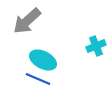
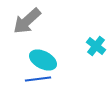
cyan cross: rotated 30 degrees counterclockwise
blue line: rotated 30 degrees counterclockwise
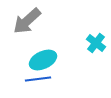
cyan cross: moved 3 px up
cyan ellipse: rotated 52 degrees counterclockwise
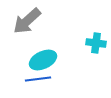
cyan cross: rotated 30 degrees counterclockwise
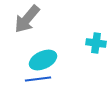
gray arrow: moved 2 px up; rotated 8 degrees counterclockwise
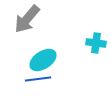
cyan ellipse: rotated 8 degrees counterclockwise
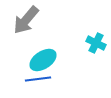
gray arrow: moved 1 px left, 1 px down
cyan cross: rotated 18 degrees clockwise
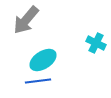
blue line: moved 2 px down
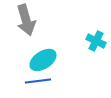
gray arrow: rotated 56 degrees counterclockwise
cyan cross: moved 2 px up
